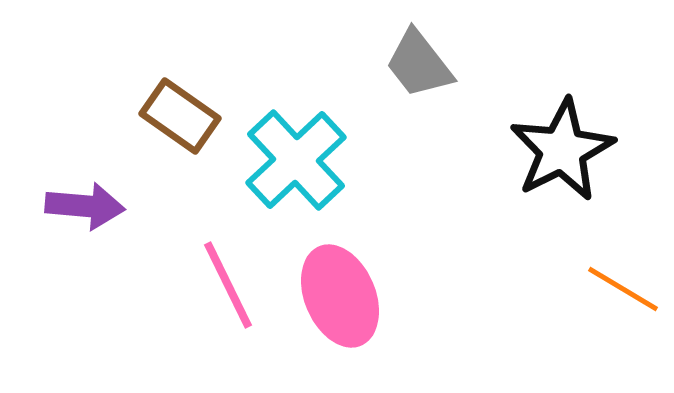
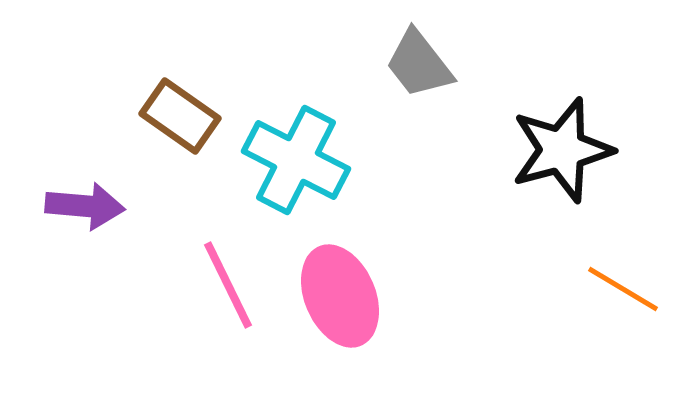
black star: rotated 12 degrees clockwise
cyan cross: rotated 20 degrees counterclockwise
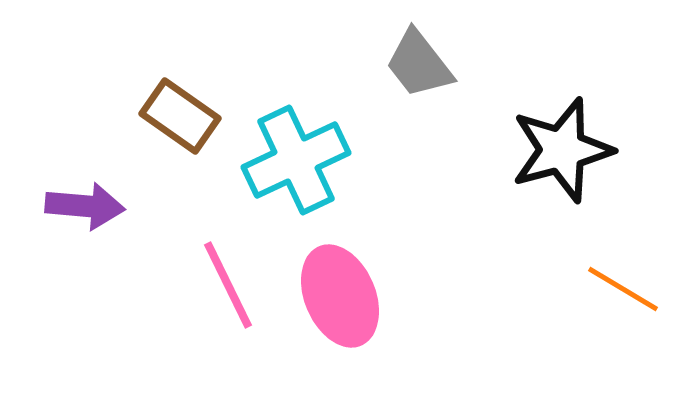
cyan cross: rotated 38 degrees clockwise
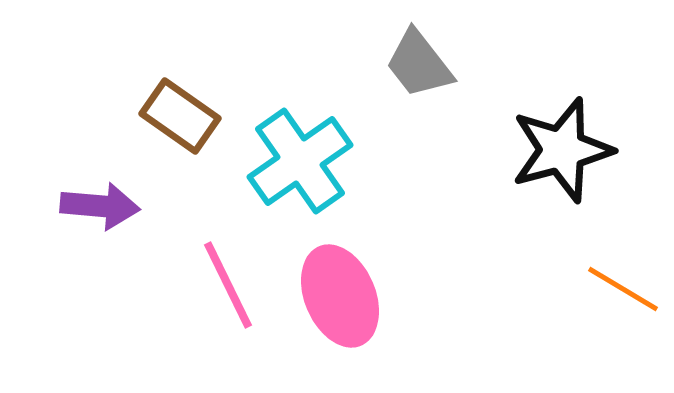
cyan cross: moved 4 px right, 1 px down; rotated 10 degrees counterclockwise
purple arrow: moved 15 px right
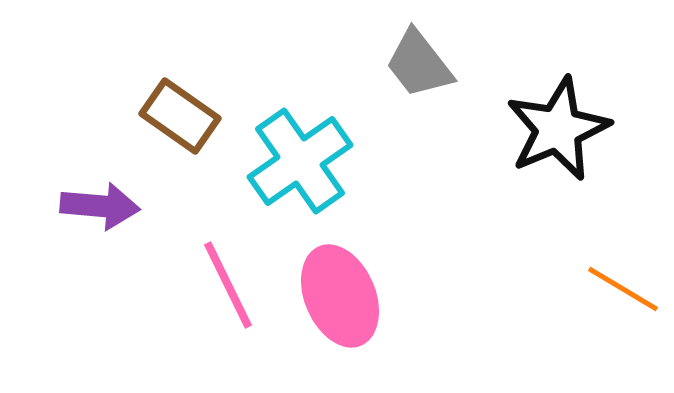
black star: moved 4 px left, 21 px up; rotated 8 degrees counterclockwise
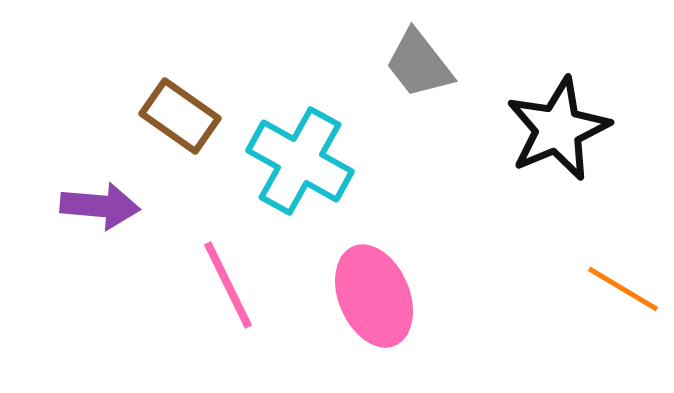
cyan cross: rotated 26 degrees counterclockwise
pink ellipse: moved 34 px right
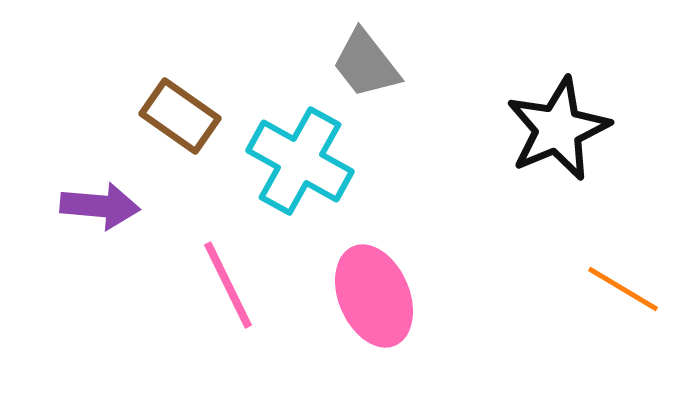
gray trapezoid: moved 53 px left
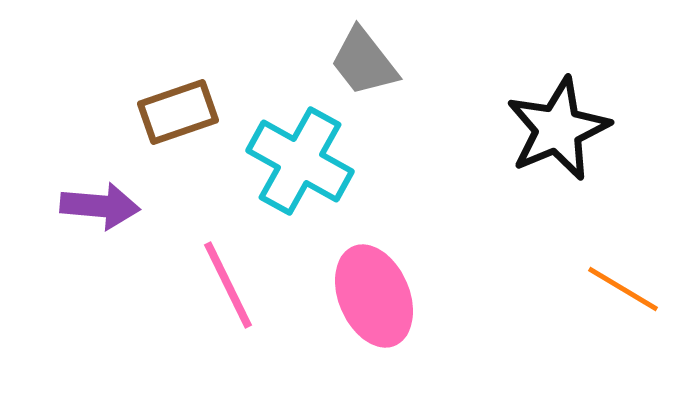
gray trapezoid: moved 2 px left, 2 px up
brown rectangle: moved 2 px left, 4 px up; rotated 54 degrees counterclockwise
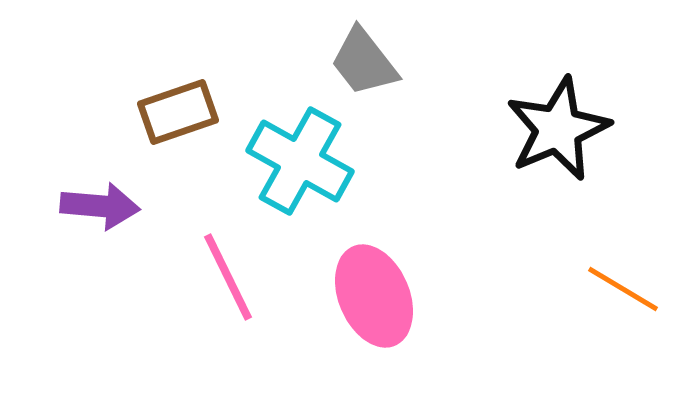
pink line: moved 8 px up
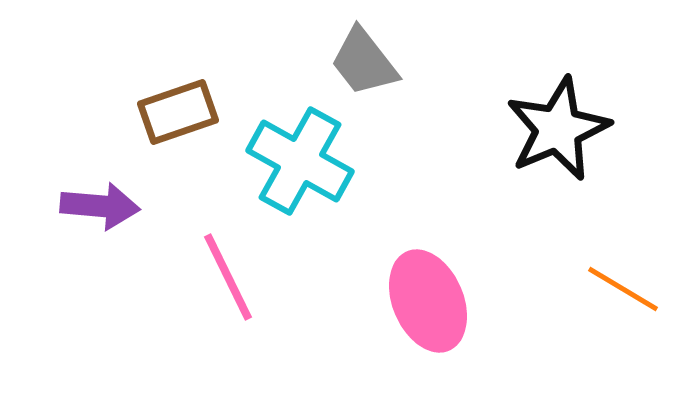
pink ellipse: moved 54 px right, 5 px down
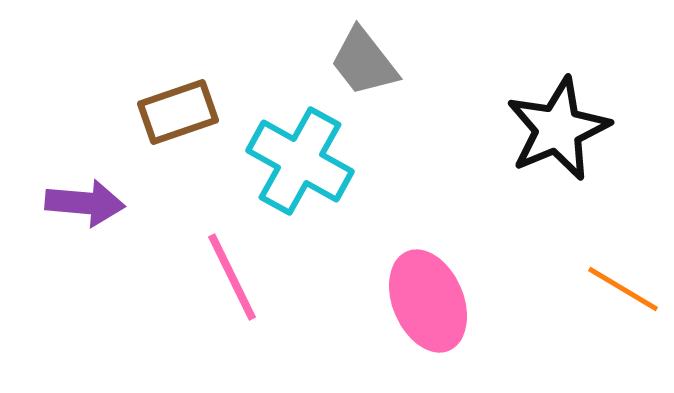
purple arrow: moved 15 px left, 3 px up
pink line: moved 4 px right
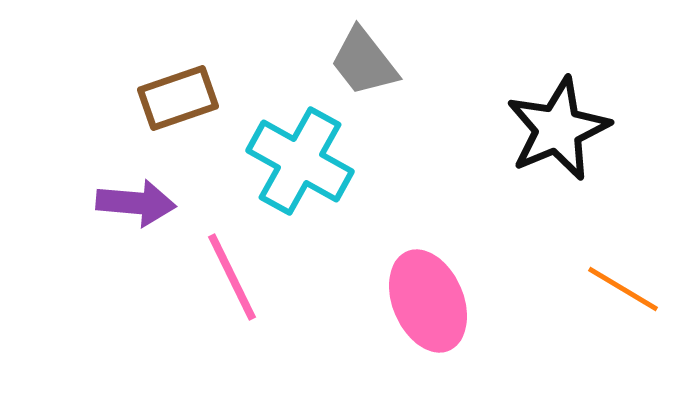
brown rectangle: moved 14 px up
purple arrow: moved 51 px right
